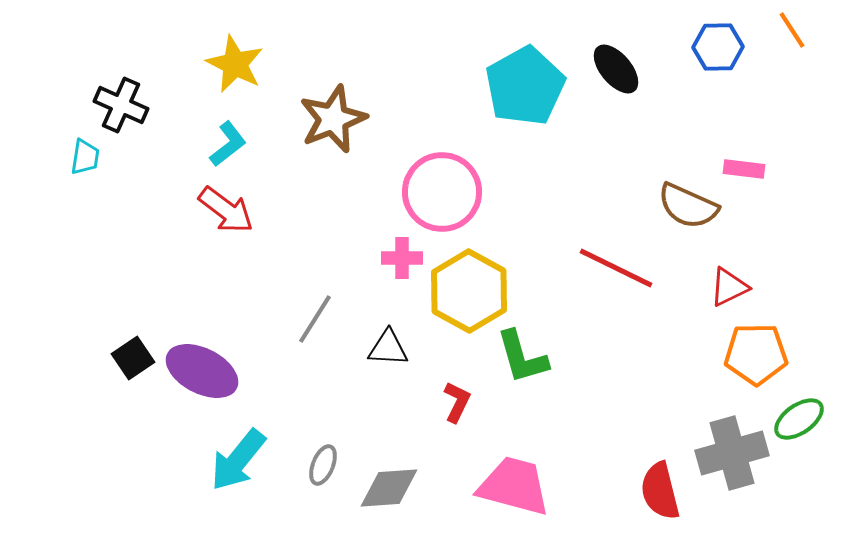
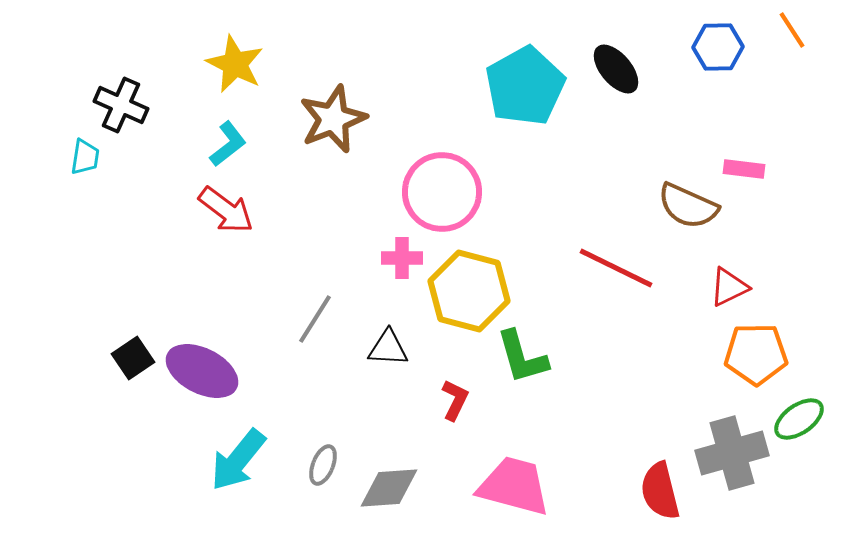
yellow hexagon: rotated 14 degrees counterclockwise
red L-shape: moved 2 px left, 2 px up
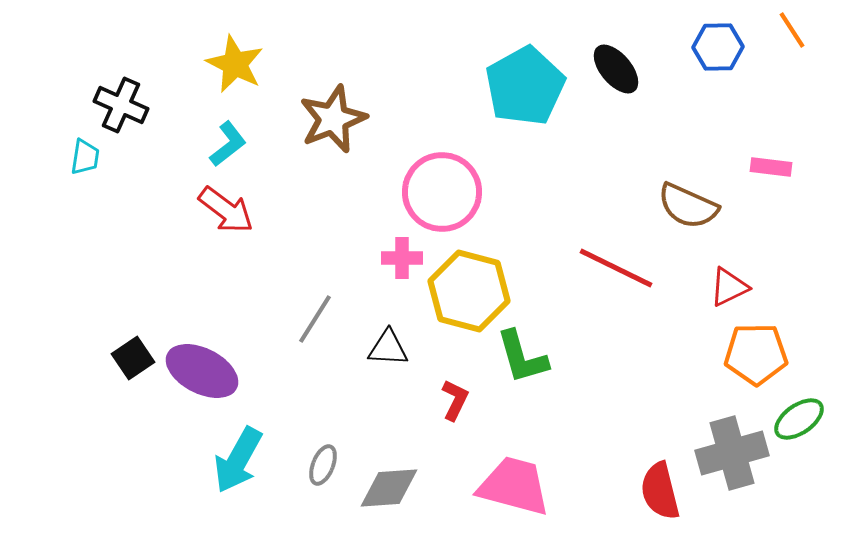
pink rectangle: moved 27 px right, 2 px up
cyan arrow: rotated 10 degrees counterclockwise
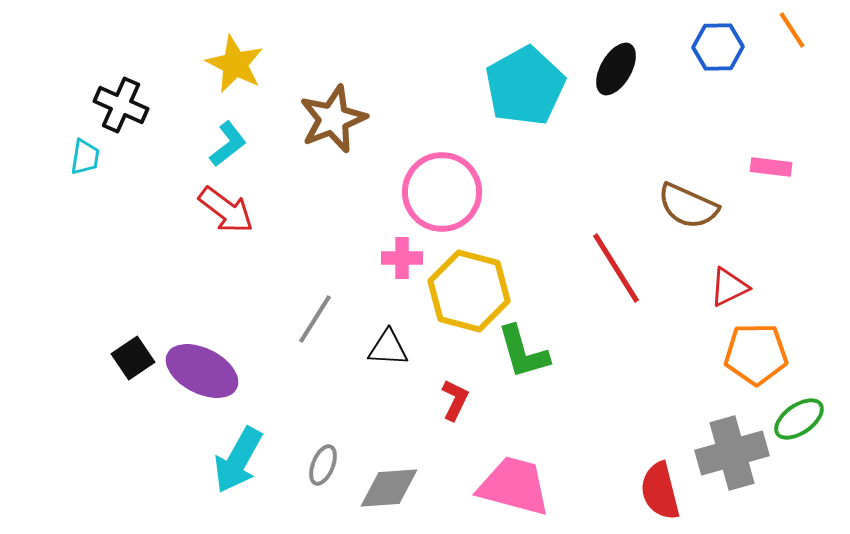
black ellipse: rotated 70 degrees clockwise
red line: rotated 32 degrees clockwise
green L-shape: moved 1 px right, 5 px up
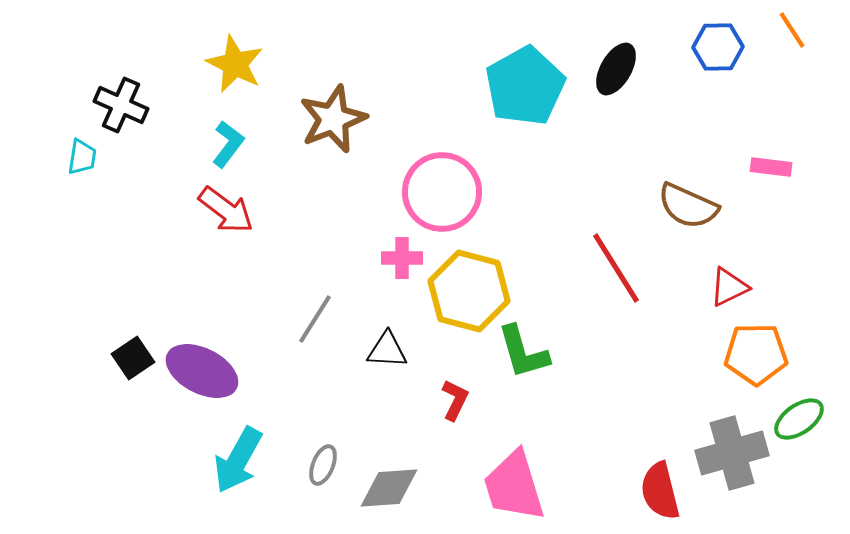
cyan L-shape: rotated 15 degrees counterclockwise
cyan trapezoid: moved 3 px left
black triangle: moved 1 px left, 2 px down
pink trapezoid: rotated 122 degrees counterclockwise
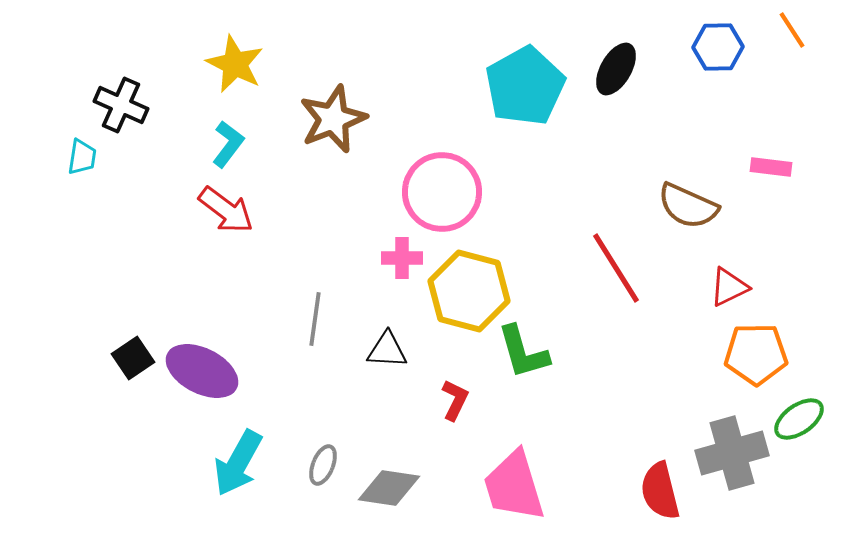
gray line: rotated 24 degrees counterclockwise
cyan arrow: moved 3 px down
gray diamond: rotated 12 degrees clockwise
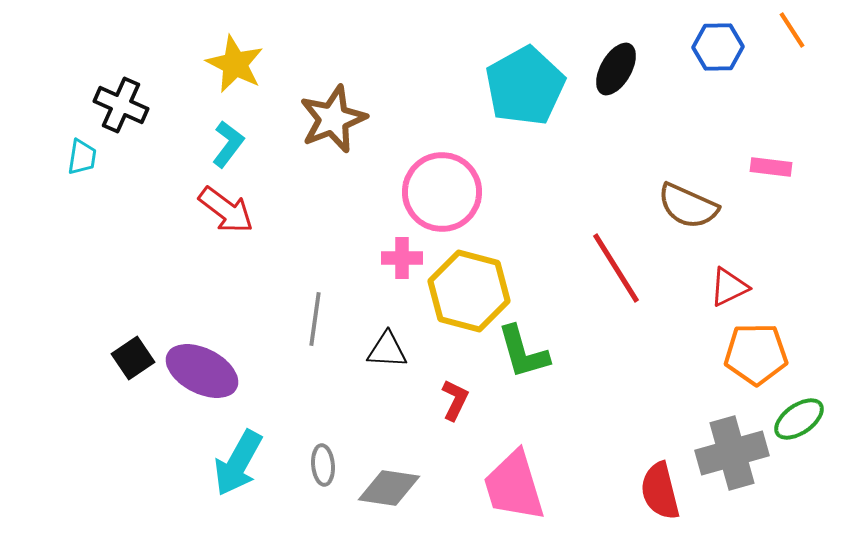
gray ellipse: rotated 27 degrees counterclockwise
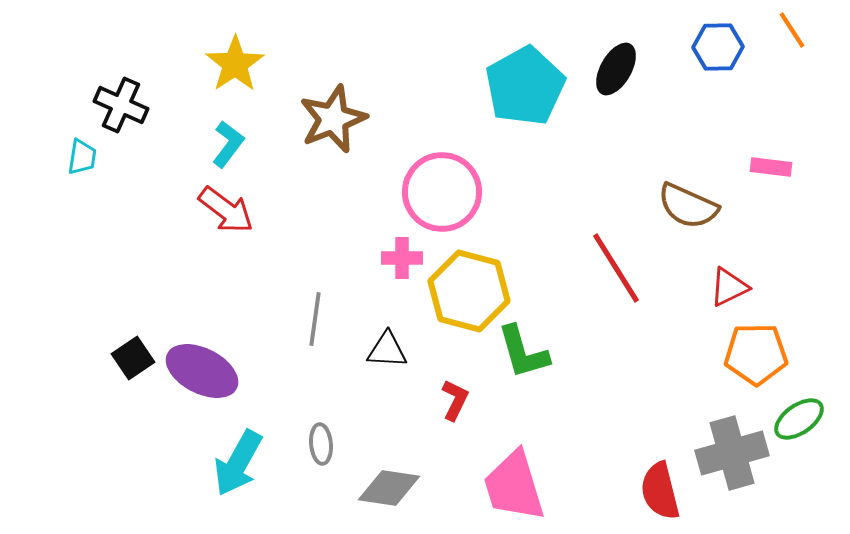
yellow star: rotated 12 degrees clockwise
gray ellipse: moved 2 px left, 21 px up
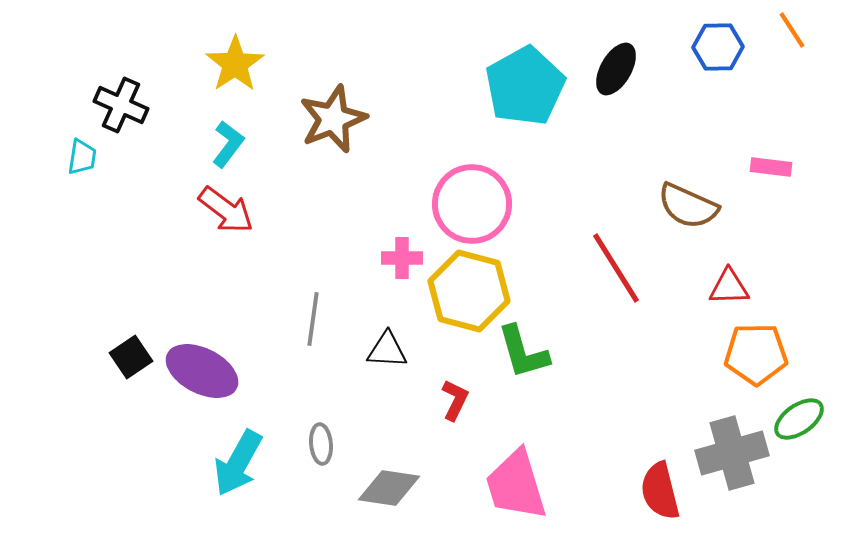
pink circle: moved 30 px right, 12 px down
red triangle: rotated 24 degrees clockwise
gray line: moved 2 px left
black square: moved 2 px left, 1 px up
pink trapezoid: moved 2 px right, 1 px up
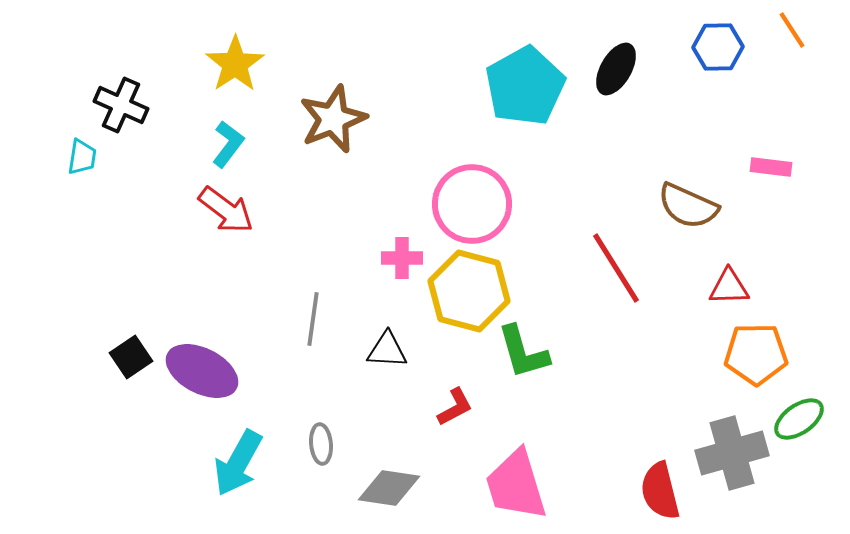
red L-shape: moved 7 px down; rotated 36 degrees clockwise
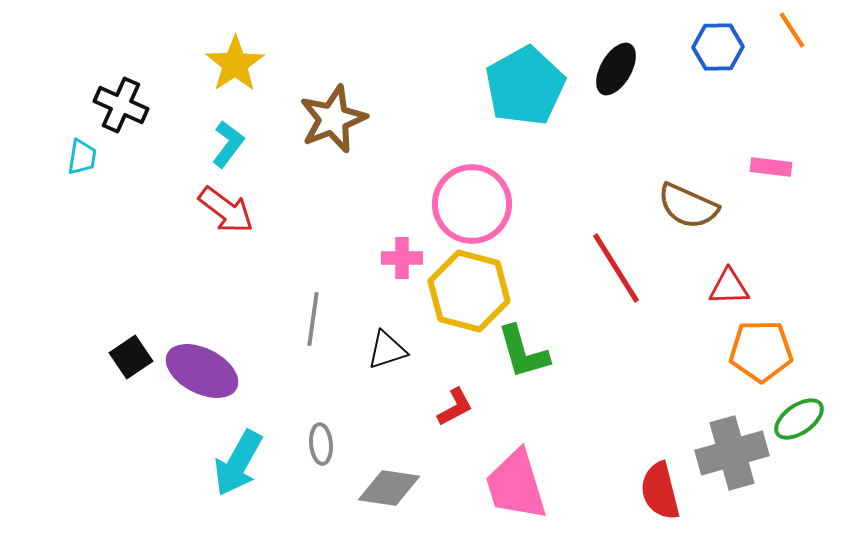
black triangle: rotated 21 degrees counterclockwise
orange pentagon: moved 5 px right, 3 px up
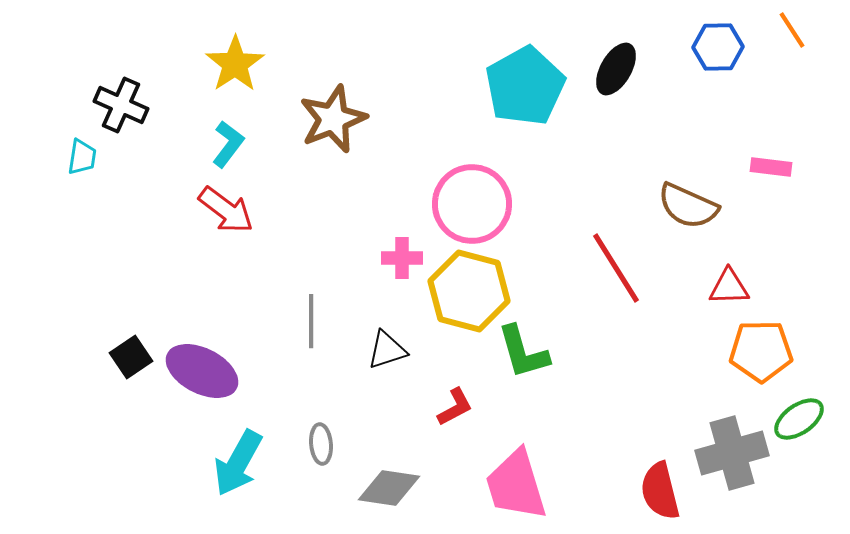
gray line: moved 2 px left, 2 px down; rotated 8 degrees counterclockwise
